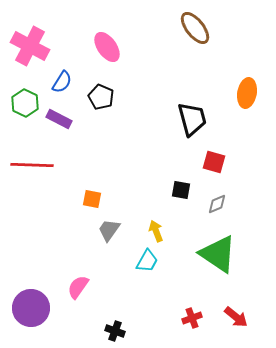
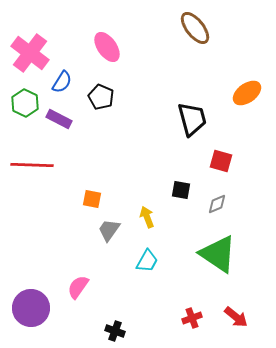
pink cross: moved 7 px down; rotated 9 degrees clockwise
orange ellipse: rotated 44 degrees clockwise
red square: moved 7 px right, 1 px up
yellow arrow: moved 9 px left, 14 px up
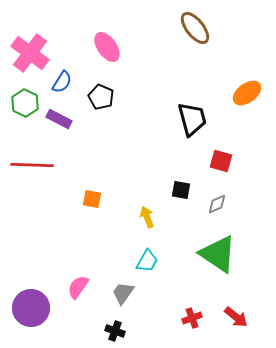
gray trapezoid: moved 14 px right, 63 px down
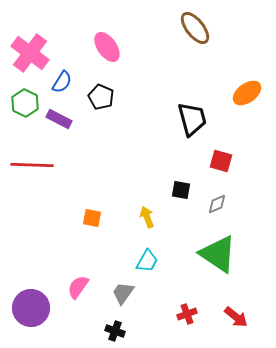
orange square: moved 19 px down
red cross: moved 5 px left, 4 px up
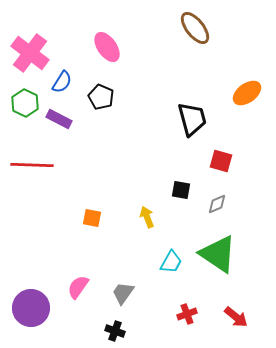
cyan trapezoid: moved 24 px right, 1 px down
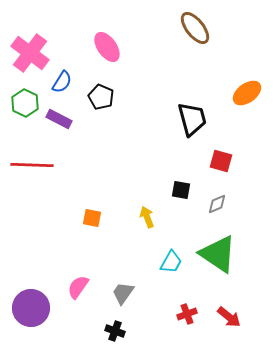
red arrow: moved 7 px left
